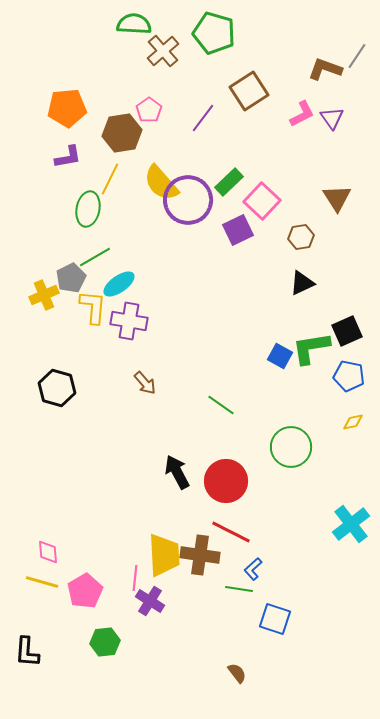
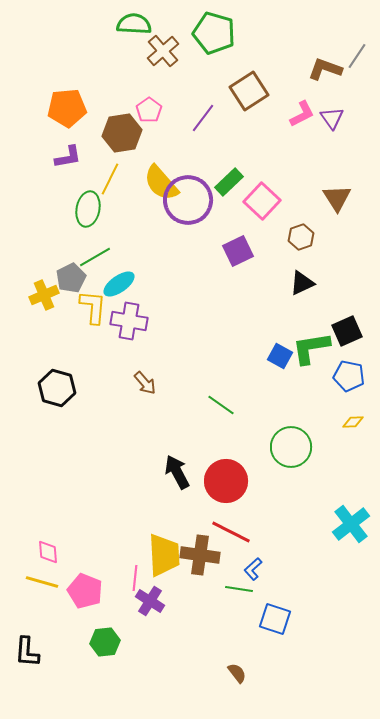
purple square at (238, 230): moved 21 px down
brown hexagon at (301, 237): rotated 10 degrees counterclockwise
yellow diamond at (353, 422): rotated 10 degrees clockwise
pink pentagon at (85, 591): rotated 20 degrees counterclockwise
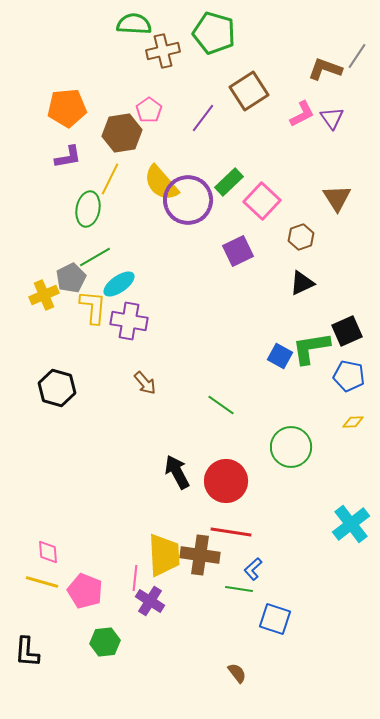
brown cross at (163, 51): rotated 28 degrees clockwise
red line at (231, 532): rotated 18 degrees counterclockwise
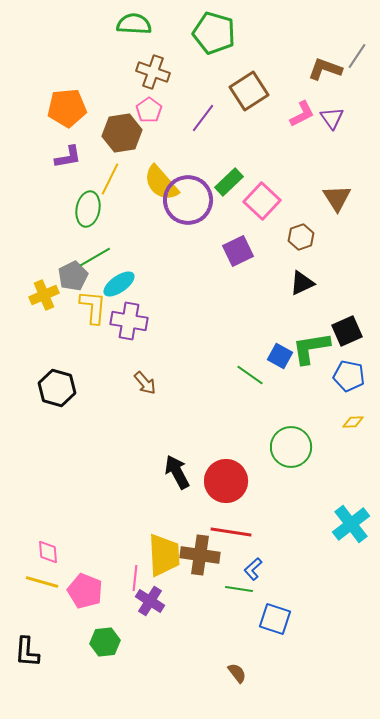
brown cross at (163, 51): moved 10 px left, 21 px down; rotated 32 degrees clockwise
gray pentagon at (71, 278): moved 2 px right, 2 px up
green line at (221, 405): moved 29 px right, 30 px up
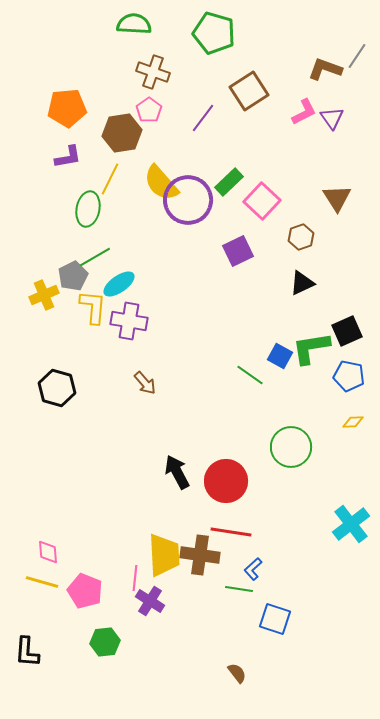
pink L-shape at (302, 114): moved 2 px right, 2 px up
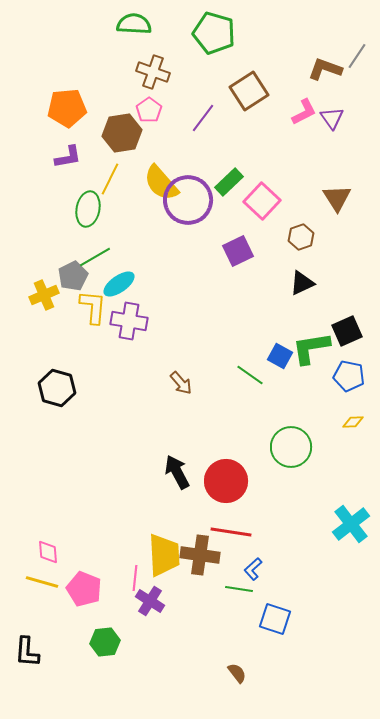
brown arrow at (145, 383): moved 36 px right
pink pentagon at (85, 591): moved 1 px left, 2 px up
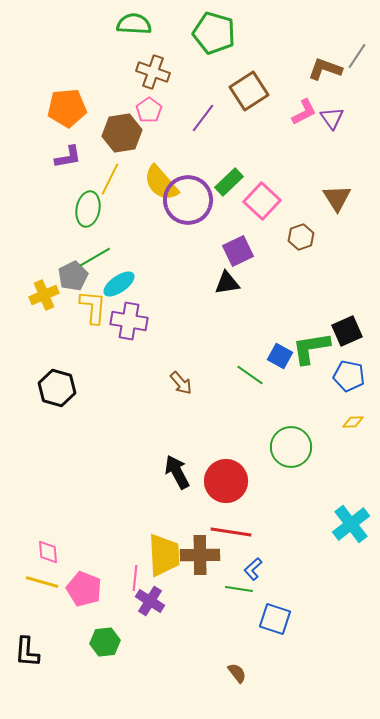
black triangle at (302, 283): moved 75 px left; rotated 16 degrees clockwise
brown cross at (200, 555): rotated 9 degrees counterclockwise
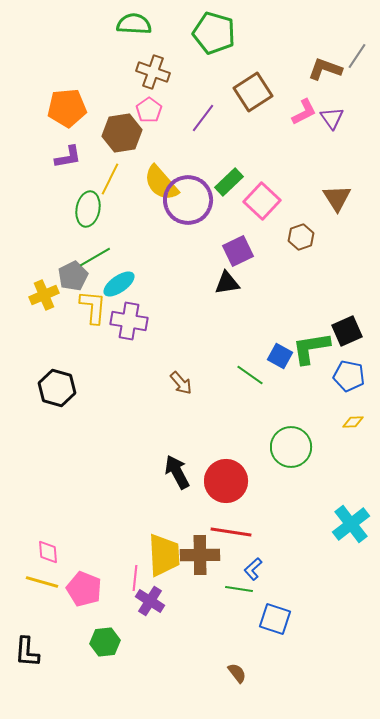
brown square at (249, 91): moved 4 px right, 1 px down
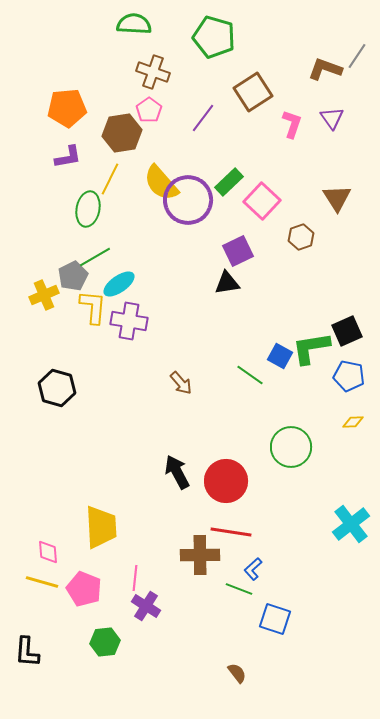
green pentagon at (214, 33): moved 4 px down
pink L-shape at (304, 112): moved 12 px left, 12 px down; rotated 44 degrees counterclockwise
yellow trapezoid at (164, 555): moved 63 px left, 28 px up
green line at (239, 589): rotated 12 degrees clockwise
purple cross at (150, 601): moved 4 px left, 5 px down
